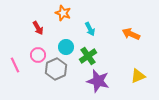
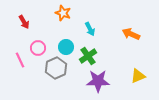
red arrow: moved 14 px left, 6 px up
pink circle: moved 7 px up
pink line: moved 5 px right, 5 px up
gray hexagon: moved 1 px up
purple star: rotated 15 degrees counterclockwise
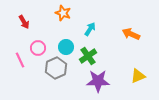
cyan arrow: rotated 120 degrees counterclockwise
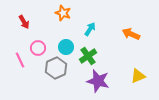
purple star: rotated 15 degrees clockwise
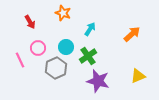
red arrow: moved 6 px right
orange arrow: moved 1 px right; rotated 114 degrees clockwise
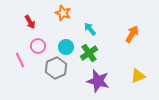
cyan arrow: rotated 72 degrees counterclockwise
orange arrow: rotated 18 degrees counterclockwise
pink circle: moved 2 px up
green cross: moved 1 px right, 3 px up
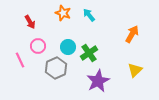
cyan arrow: moved 1 px left, 14 px up
cyan circle: moved 2 px right
yellow triangle: moved 3 px left, 6 px up; rotated 21 degrees counterclockwise
purple star: rotated 30 degrees clockwise
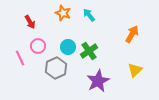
green cross: moved 2 px up
pink line: moved 2 px up
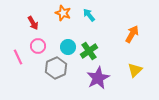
red arrow: moved 3 px right, 1 px down
pink line: moved 2 px left, 1 px up
purple star: moved 3 px up
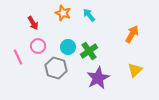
gray hexagon: rotated 20 degrees counterclockwise
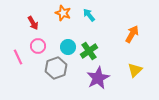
gray hexagon: rotated 25 degrees clockwise
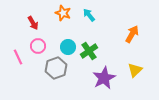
purple star: moved 6 px right
